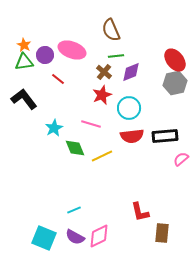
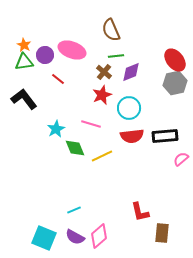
cyan star: moved 2 px right, 1 px down
pink diamond: rotated 15 degrees counterclockwise
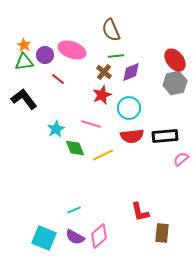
yellow line: moved 1 px right, 1 px up
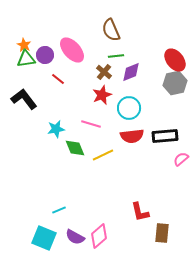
pink ellipse: rotated 28 degrees clockwise
green triangle: moved 2 px right, 3 px up
cyan star: rotated 18 degrees clockwise
cyan line: moved 15 px left
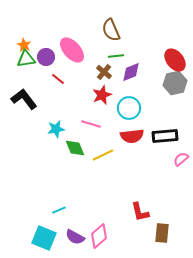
purple circle: moved 1 px right, 2 px down
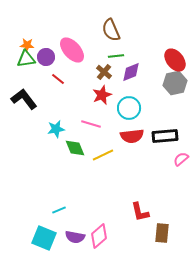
orange star: moved 3 px right; rotated 24 degrees counterclockwise
purple semicircle: rotated 18 degrees counterclockwise
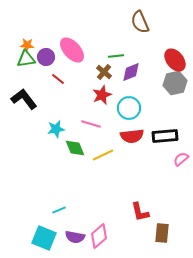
brown semicircle: moved 29 px right, 8 px up
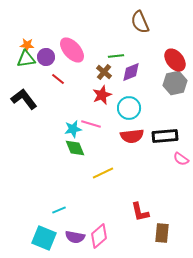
cyan star: moved 17 px right
yellow line: moved 18 px down
pink semicircle: rotated 105 degrees counterclockwise
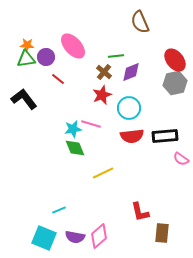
pink ellipse: moved 1 px right, 4 px up
